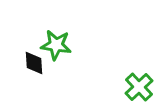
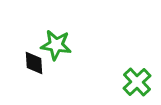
green cross: moved 2 px left, 5 px up
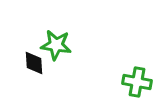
green cross: rotated 36 degrees counterclockwise
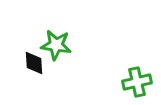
green cross: rotated 24 degrees counterclockwise
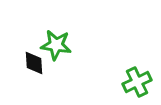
green cross: rotated 12 degrees counterclockwise
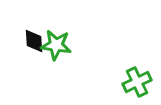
black diamond: moved 22 px up
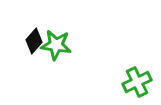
black diamond: rotated 45 degrees clockwise
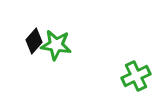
green cross: moved 1 px left, 6 px up
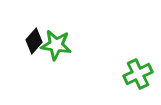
green cross: moved 2 px right, 2 px up
